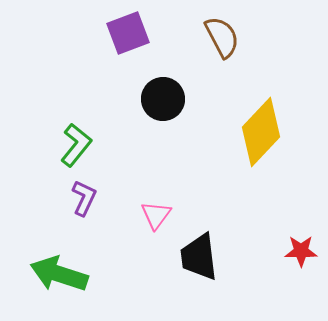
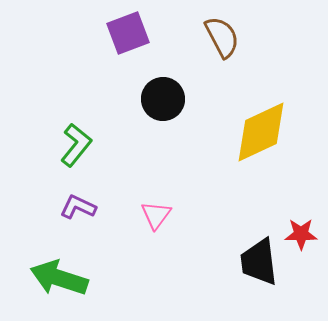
yellow diamond: rotated 22 degrees clockwise
purple L-shape: moved 6 px left, 9 px down; rotated 90 degrees counterclockwise
red star: moved 17 px up
black trapezoid: moved 60 px right, 5 px down
green arrow: moved 4 px down
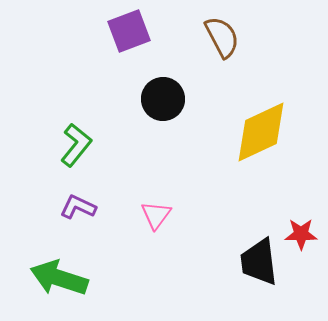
purple square: moved 1 px right, 2 px up
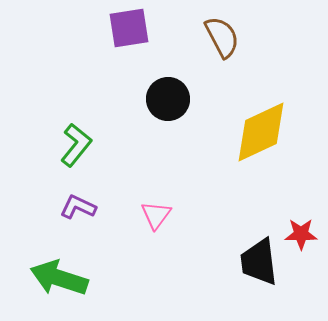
purple square: moved 3 px up; rotated 12 degrees clockwise
black circle: moved 5 px right
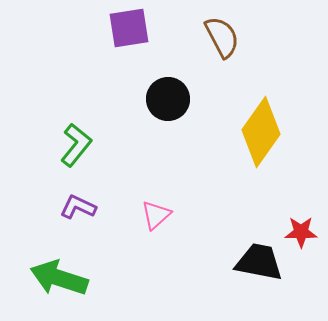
yellow diamond: rotated 30 degrees counterclockwise
pink triangle: rotated 12 degrees clockwise
red star: moved 2 px up
black trapezoid: rotated 108 degrees clockwise
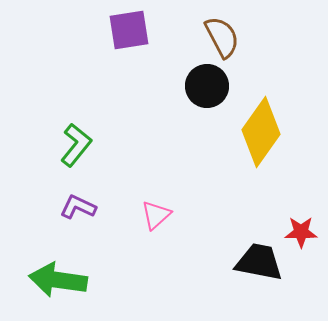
purple square: moved 2 px down
black circle: moved 39 px right, 13 px up
green arrow: moved 1 px left, 2 px down; rotated 10 degrees counterclockwise
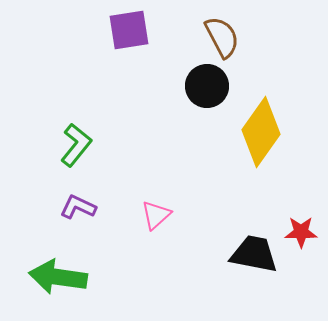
black trapezoid: moved 5 px left, 8 px up
green arrow: moved 3 px up
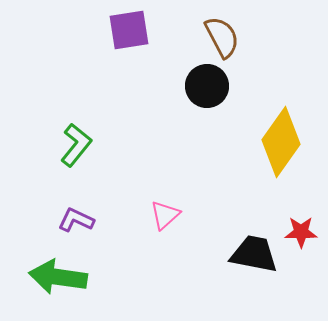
yellow diamond: moved 20 px right, 10 px down
purple L-shape: moved 2 px left, 13 px down
pink triangle: moved 9 px right
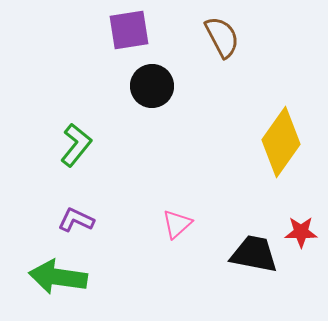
black circle: moved 55 px left
pink triangle: moved 12 px right, 9 px down
